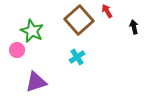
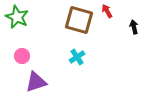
brown square: rotated 32 degrees counterclockwise
green star: moved 15 px left, 14 px up
pink circle: moved 5 px right, 6 px down
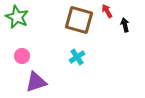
black arrow: moved 9 px left, 2 px up
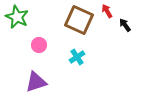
brown square: rotated 8 degrees clockwise
black arrow: rotated 24 degrees counterclockwise
pink circle: moved 17 px right, 11 px up
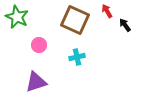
brown square: moved 4 px left
cyan cross: rotated 21 degrees clockwise
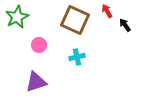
green star: rotated 20 degrees clockwise
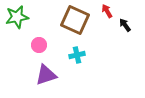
green star: rotated 15 degrees clockwise
cyan cross: moved 2 px up
purple triangle: moved 10 px right, 7 px up
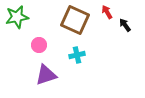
red arrow: moved 1 px down
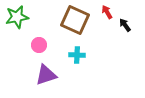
cyan cross: rotated 14 degrees clockwise
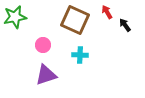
green star: moved 2 px left
pink circle: moved 4 px right
cyan cross: moved 3 px right
